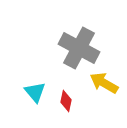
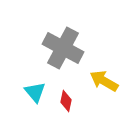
gray cross: moved 16 px left
yellow arrow: moved 2 px up
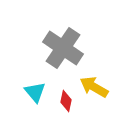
gray cross: rotated 6 degrees clockwise
yellow arrow: moved 10 px left, 6 px down
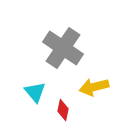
yellow arrow: rotated 44 degrees counterclockwise
red diamond: moved 3 px left, 9 px down
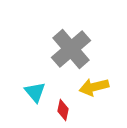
gray cross: moved 8 px right, 1 px down; rotated 15 degrees clockwise
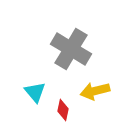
gray cross: rotated 18 degrees counterclockwise
yellow arrow: moved 1 px right, 4 px down
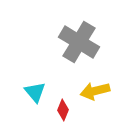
gray cross: moved 8 px right, 7 px up
red diamond: rotated 10 degrees clockwise
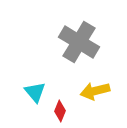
red diamond: moved 3 px left, 1 px down
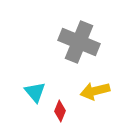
gray cross: rotated 9 degrees counterclockwise
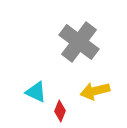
gray cross: rotated 15 degrees clockwise
cyan triangle: moved 1 px right; rotated 25 degrees counterclockwise
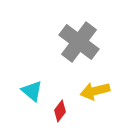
cyan triangle: moved 4 px left, 1 px up; rotated 15 degrees clockwise
red diamond: rotated 15 degrees clockwise
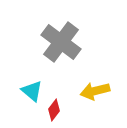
gray cross: moved 18 px left
red diamond: moved 6 px left, 1 px up
